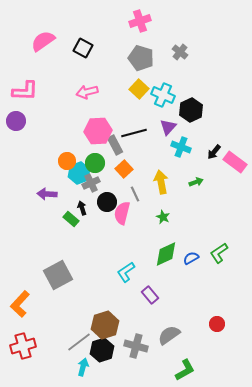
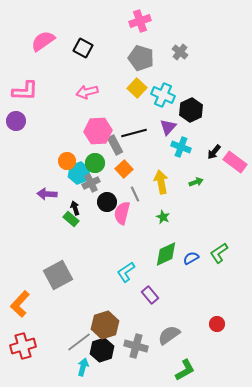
yellow square at (139, 89): moved 2 px left, 1 px up
black arrow at (82, 208): moved 7 px left
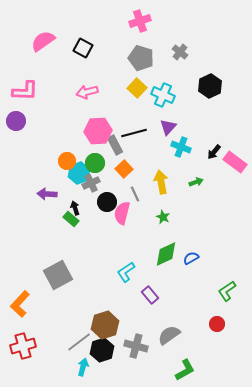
black hexagon at (191, 110): moved 19 px right, 24 px up
green L-shape at (219, 253): moved 8 px right, 38 px down
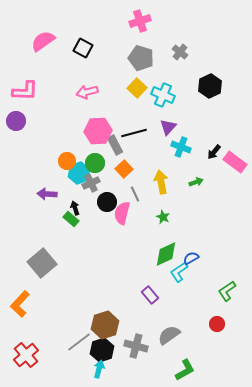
cyan L-shape at (126, 272): moved 53 px right
gray square at (58, 275): moved 16 px left, 12 px up; rotated 12 degrees counterclockwise
red cross at (23, 346): moved 3 px right, 9 px down; rotated 25 degrees counterclockwise
cyan arrow at (83, 367): moved 16 px right, 2 px down
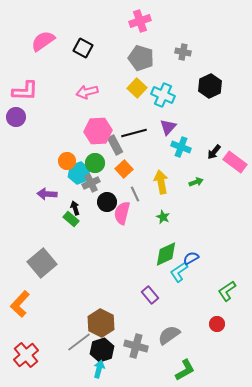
gray cross at (180, 52): moved 3 px right; rotated 28 degrees counterclockwise
purple circle at (16, 121): moved 4 px up
brown hexagon at (105, 325): moved 4 px left, 2 px up; rotated 16 degrees counterclockwise
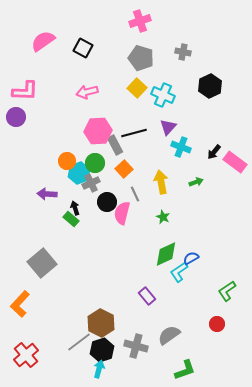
purple rectangle at (150, 295): moved 3 px left, 1 px down
green L-shape at (185, 370): rotated 10 degrees clockwise
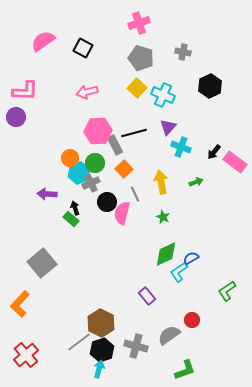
pink cross at (140, 21): moved 1 px left, 2 px down
orange circle at (67, 161): moved 3 px right, 3 px up
red circle at (217, 324): moved 25 px left, 4 px up
